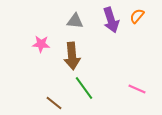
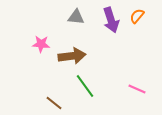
gray triangle: moved 1 px right, 4 px up
brown arrow: rotated 92 degrees counterclockwise
green line: moved 1 px right, 2 px up
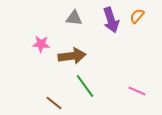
gray triangle: moved 2 px left, 1 px down
pink line: moved 2 px down
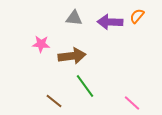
purple arrow: moved 1 px left, 2 px down; rotated 110 degrees clockwise
pink line: moved 5 px left, 12 px down; rotated 18 degrees clockwise
brown line: moved 2 px up
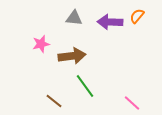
pink star: rotated 18 degrees counterclockwise
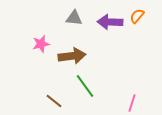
pink line: rotated 66 degrees clockwise
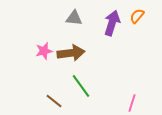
purple arrow: moved 2 px right, 1 px down; rotated 105 degrees clockwise
pink star: moved 3 px right, 7 px down
brown arrow: moved 1 px left, 3 px up
green line: moved 4 px left
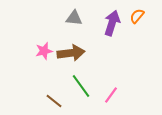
pink line: moved 21 px left, 8 px up; rotated 18 degrees clockwise
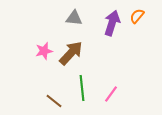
brown arrow: rotated 40 degrees counterclockwise
green line: moved 1 px right, 2 px down; rotated 30 degrees clockwise
pink line: moved 1 px up
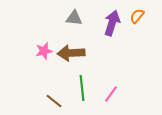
brown arrow: rotated 136 degrees counterclockwise
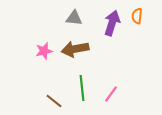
orange semicircle: rotated 35 degrees counterclockwise
brown arrow: moved 4 px right, 4 px up; rotated 8 degrees counterclockwise
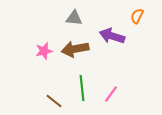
orange semicircle: rotated 21 degrees clockwise
purple arrow: moved 13 px down; rotated 90 degrees counterclockwise
